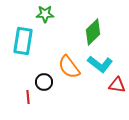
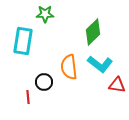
orange semicircle: rotated 30 degrees clockwise
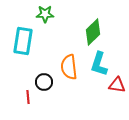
cyan L-shape: moved 1 px left; rotated 70 degrees clockwise
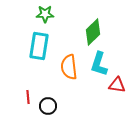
cyan rectangle: moved 16 px right, 5 px down
black circle: moved 4 px right, 24 px down
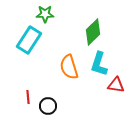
cyan rectangle: moved 10 px left, 6 px up; rotated 24 degrees clockwise
orange semicircle: rotated 10 degrees counterclockwise
red triangle: moved 1 px left
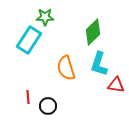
green star: moved 3 px down
orange semicircle: moved 3 px left, 1 px down
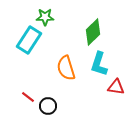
red triangle: moved 2 px down
red line: rotated 48 degrees counterclockwise
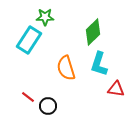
red triangle: moved 2 px down
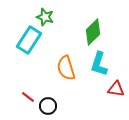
green star: rotated 18 degrees clockwise
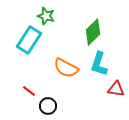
green star: moved 1 px right, 1 px up
orange semicircle: rotated 45 degrees counterclockwise
red line: moved 1 px right, 6 px up
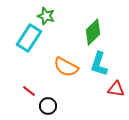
cyan rectangle: moved 2 px up
orange semicircle: moved 1 px up
